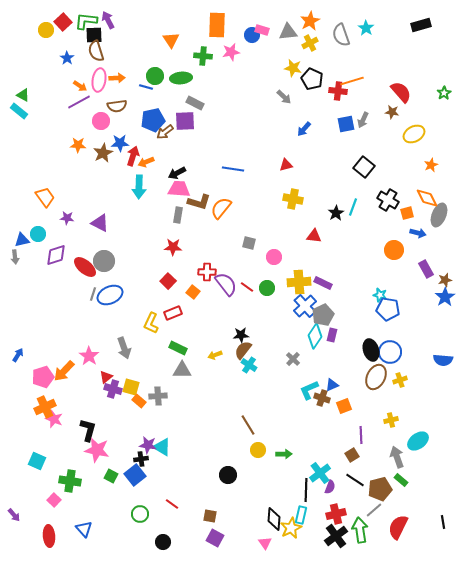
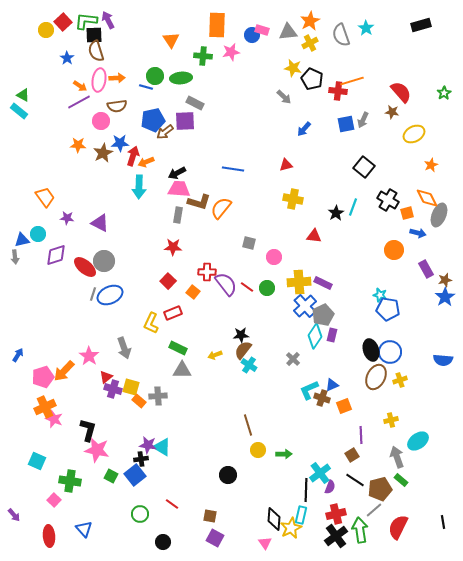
brown line at (248, 425): rotated 15 degrees clockwise
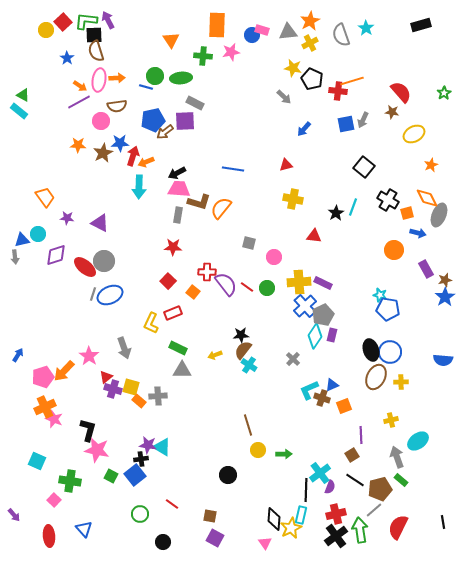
yellow cross at (400, 380): moved 1 px right, 2 px down; rotated 16 degrees clockwise
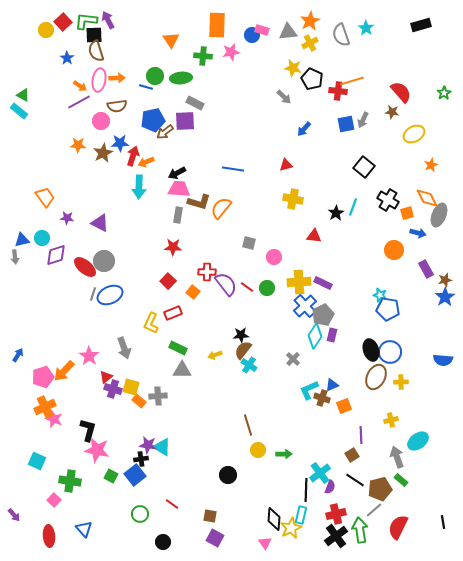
cyan circle at (38, 234): moved 4 px right, 4 px down
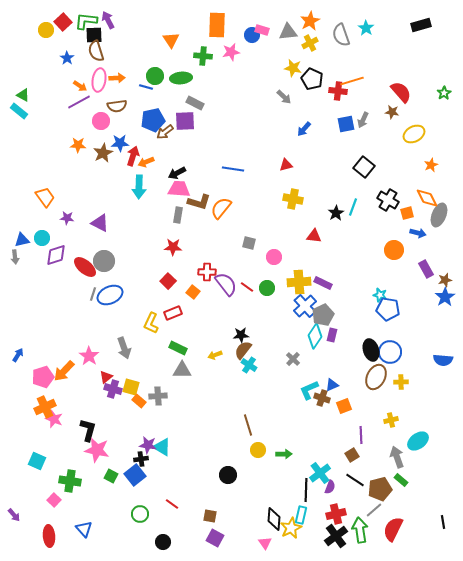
red semicircle at (398, 527): moved 5 px left, 2 px down
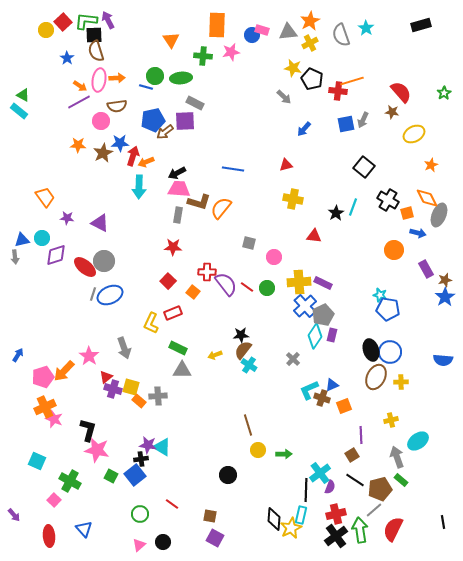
green cross at (70, 481): rotated 20 degrees clockwise
pink triangle at (265, 543): moved 126 px left, 2 px down; rotated 24 degrees clockwise
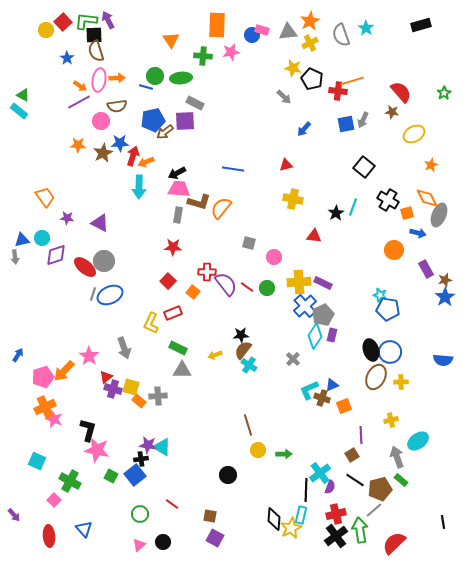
red semicircle at (393, 529): moved 1 px right, 14 px down; rotated 20 degrees clockwise
